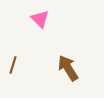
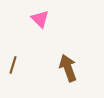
brown arrow: rotated 12 degrees clockwise
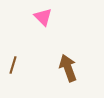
pink triangle: moved 3 px right, 2 px up
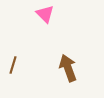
pink triangle: moved 2 px right, 3 px up
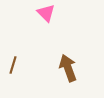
pink triangle: moved 1 px right, 1 px up
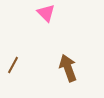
brown line: rotated 12 degrees clockwise
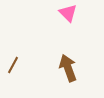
pink triangle: moved 22 px right
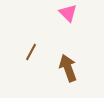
brown line: moved 18 px right, 13 px up
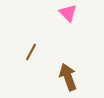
brown arrow: moved 9 px down
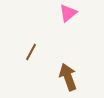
pink triangle: rotated 36 degrees clockwise
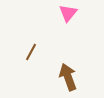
pink triangle: rotated 12 degrees counterclockwise
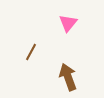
pink triangle: moved 10 px down
